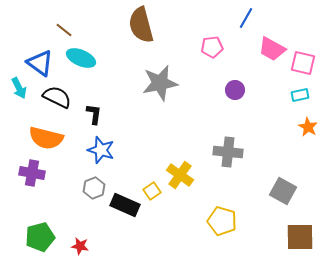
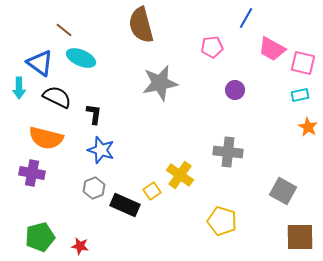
cyan arrow: rotated 25 degrees clockwise
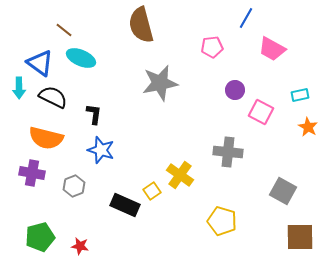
pink square: moved 42 px left, 49 px down; rotated 15 degrees clockwise
black semicircle: moved 4 px left
gray hexagon: moved 20 px left, 2 px up
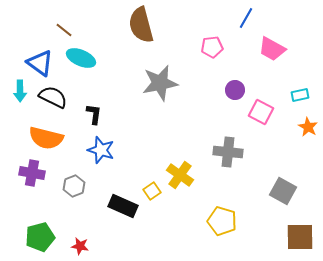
cyan arrow: moved 1 px right, 3 px down
black rectangle: moved 2 px left, 1 px down
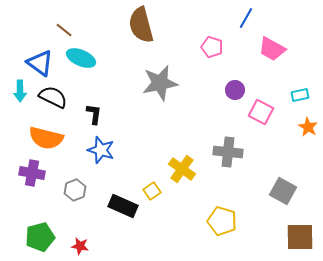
pink pentagon: rotated 25 degrees clockwise
yellow cross: moved 2 px right, 6 px up
gray hexagon: moved 1 px right, 4 px down
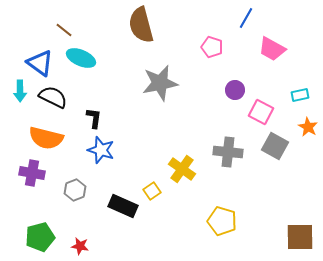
black L-shape: moved 4 px down
gray square: moved 8 px left, 45 px up
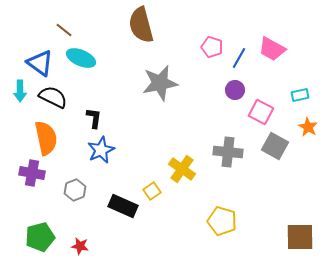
blue line: moved 7 px left, 40 px down
orange semicircle: rotated 116 degrees counterclockwise
blue star: rotated 28 degrees clockwise
